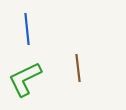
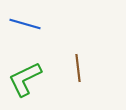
blue line: moved 2 px left, 5 px up; rotated 68 degrees counterclockwise
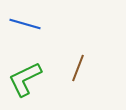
brown line: rotated 28 degrees clockwise
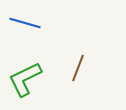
blue line: moved 1 px up
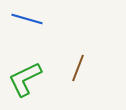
blue line: moved 2 px right, 4 px up
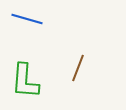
green L-shape: moved 2 px down; rotated 60 degrees counterclockwise
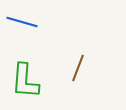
blue line: moved 5 px left, 3 px down
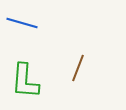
blue line: moved 1 px down
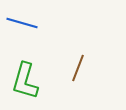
green L-shape: rotated 12 degrees clockwise
